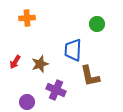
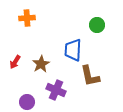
green circle: moved 1 px down
brown star: moved 1 px right; rotated 12 degrees counterclockwise
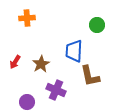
blue trapezoid: moved 1 px right, 1 px down
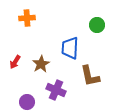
blue trapezoid: moved 4 px left, 3 px up
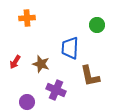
brown star: rotated 24 degrees counterclockwise
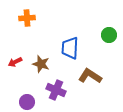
green circle: moved 12 px right, 10 px down
red arrow: rotated 32 degrees clockwise
brown L-shape: rotated 135 degrees clockwise
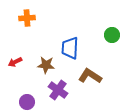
green circle: moved 3 px right
brown star: moved 5 px right, 1 px down; rotated 12 degrees counterclockwise
purple cross: moved 2 px right; rotated 12 degrees clockwise
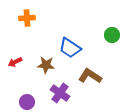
blue trapezoid: rotated 60 degrees counterclockwise
purple cross: moved 2 px right, 3 px down
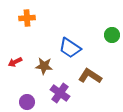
brown star: moved 2 px left, 1 px down
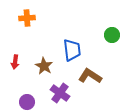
blue trapezoid: moved 2 px right, 2 px down; rotated 130 degrees counterclockwise
red arrow: rotated 56 degrees counterclockwise
brown star: rotated 24 degrees clockwise
